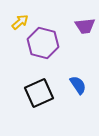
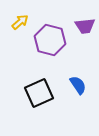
purple hexagon: moved 7 px right, 3 px up
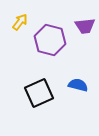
yellow arrow: rotated 12 degrees counterclockwise
blue semicircle: rotated 42 degrees counterclockwise
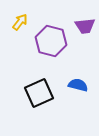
purple hexagon: moved 1 px right, 1 px down
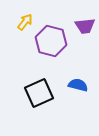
yellow arrow: moved 5 px right
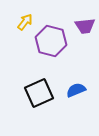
blue semicircle: moved 2 px left, 5 px down; rotated 36 degrees counterclockwise
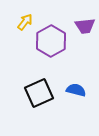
purple hexagon: rotated 16 degrees clockwise
blue semicircle: rotated 36 degrees clockwise
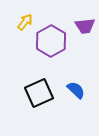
blue semicircle: rotated 30 degrees clockwise
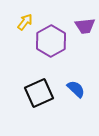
blue semicircle: moved 1 px up
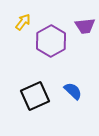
yellow arrow: moved 2 px left
blue semicircle: moved 3 px left, 2 px down
black square: moved 4 px left, 3 px down
